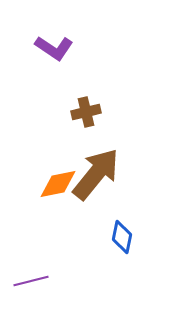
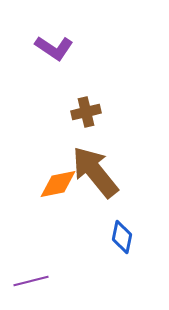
brown arrow: moved 1 px left, 2 px up; rotated 78 degrees counterclockwise
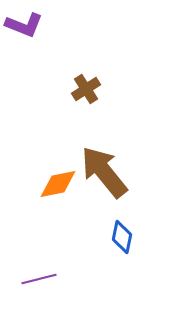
purple L-shape: moved 30 px left, 23 px up; rotated 12 degrees counterclockwise
brown cross: moved 23 px up; rotated 20 degrees counterclockwise
brown arrow: moved 9 px right
purple line: moved 8 px right, 2 px up
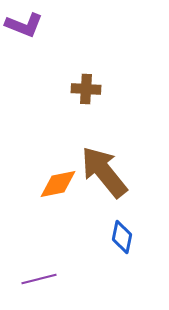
brown cross: rotated 36 degrees clockwise
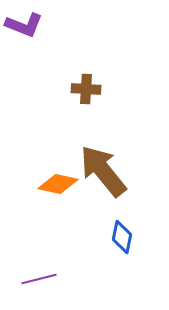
brown arrow: moved 1 px left, 1 px up
orange diamond: rotated 24 degrees clockwise
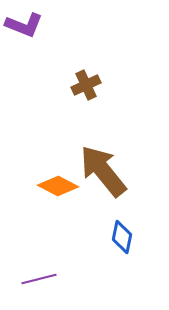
brown cross: moved 4 px up; rotated 28 degrees counterclockwise
orange diamond: moved 2 px down; rotated 15 degrees clockwise
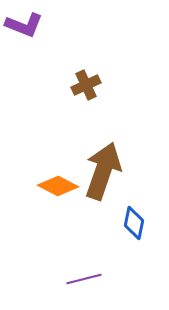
brown arrow: rotated 58 degrees clockwise
blue diamond: moved 12 px right, 14 px up
purple line: moved 45 px right
